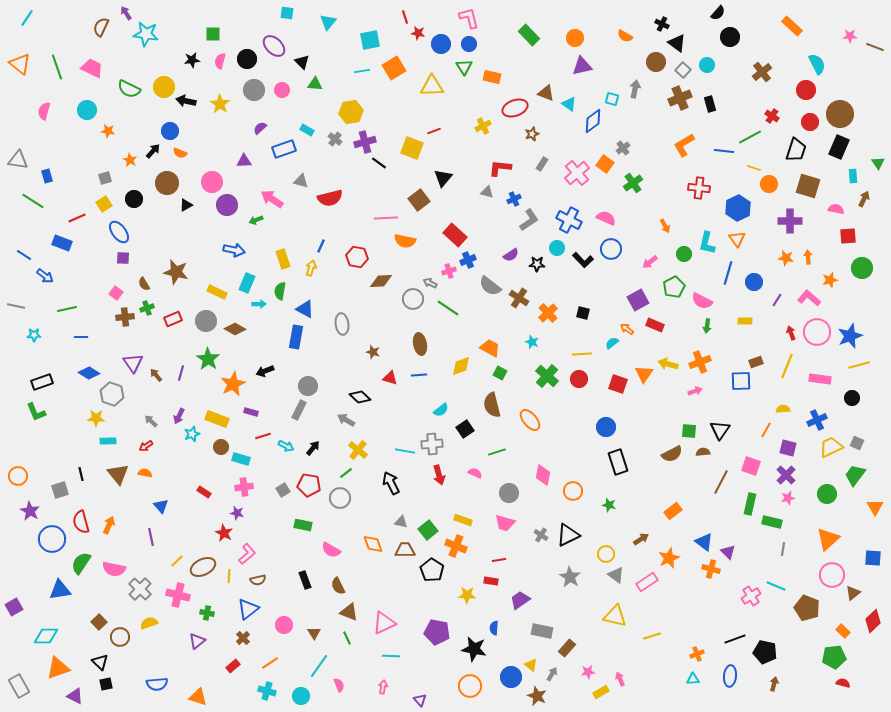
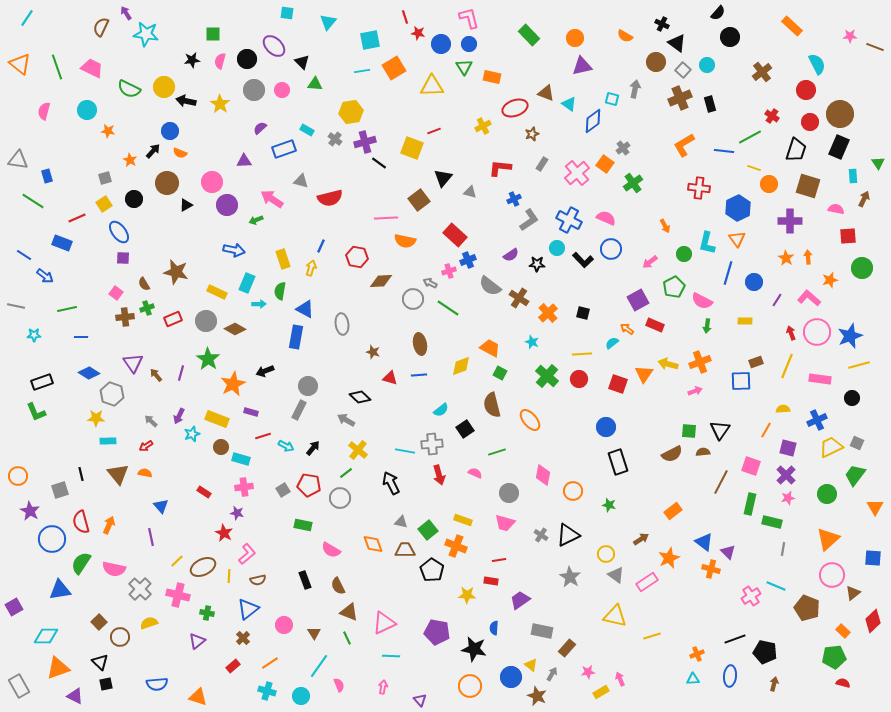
gray triangle at (487, 192): moved 17 px left
orange star at (786, 258): rotated 21 degrees clockwise
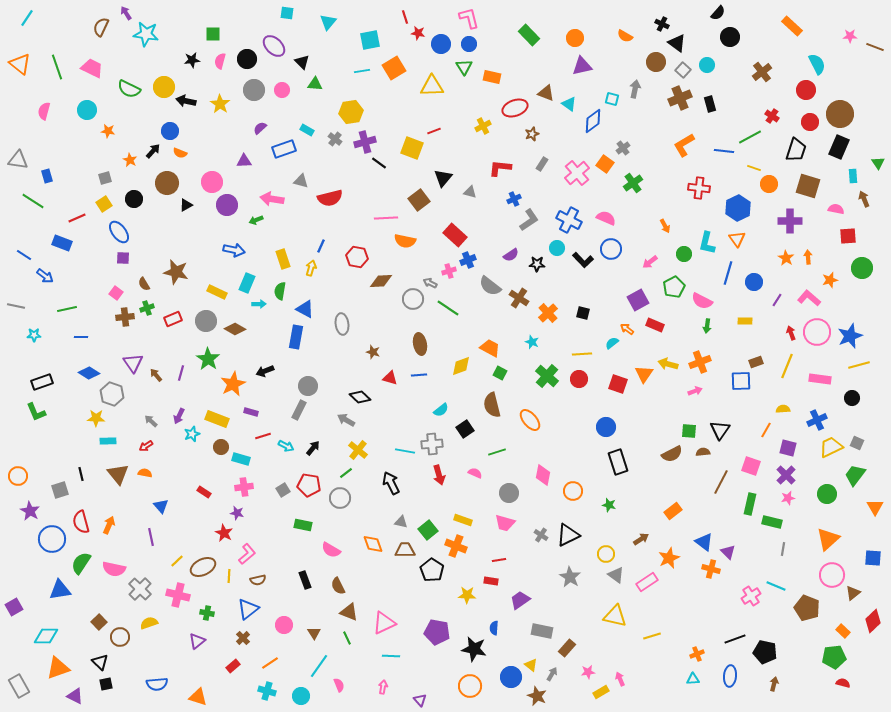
pink arrow at (272, 199): rotated 25 degrees counterclockwise
brown arrow at (864, 199): rotated 49 degrees counterclockwise
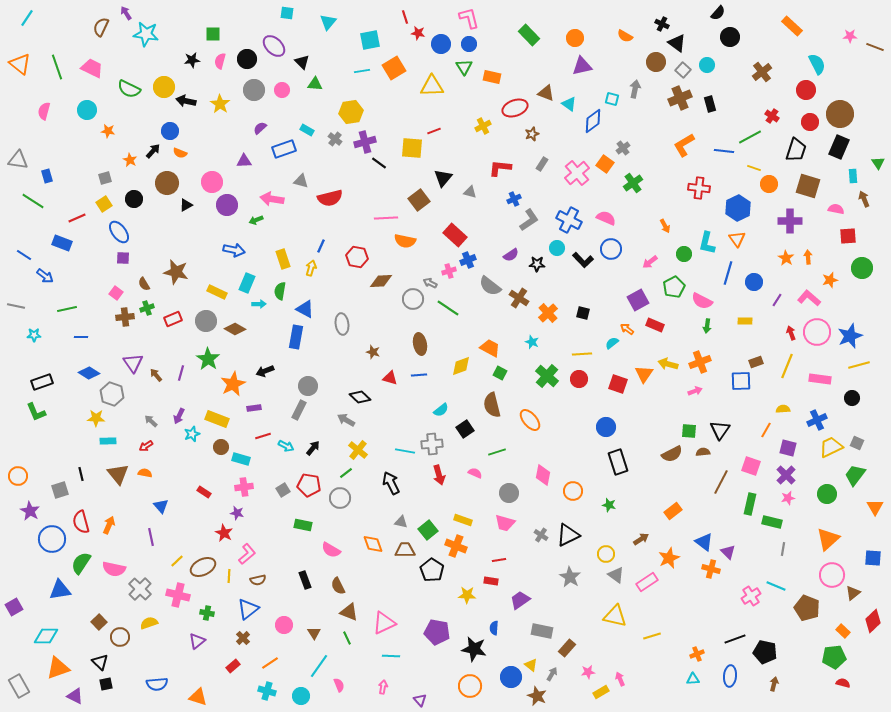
yellow square at (412, 148): rotated 15 degrees counterclockwise
purple rectangle at (251, 412): moved 3 px right, 4 px up; rotated 24 degrees counterclockwise
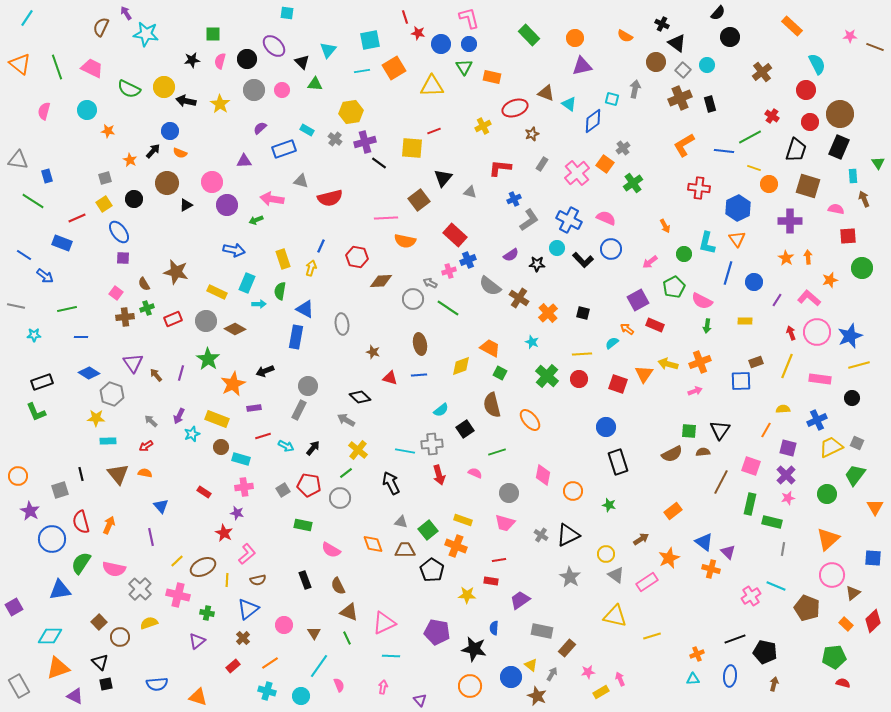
cyan triangle at (328, 22): moved 28 px down
yellow line at (229, 576): moved 2 px left, 4 px down
orange rectangle at (843, 631): moved 3 px right, 7 px up
cyan diamond at (46, 636): moved 4 px right
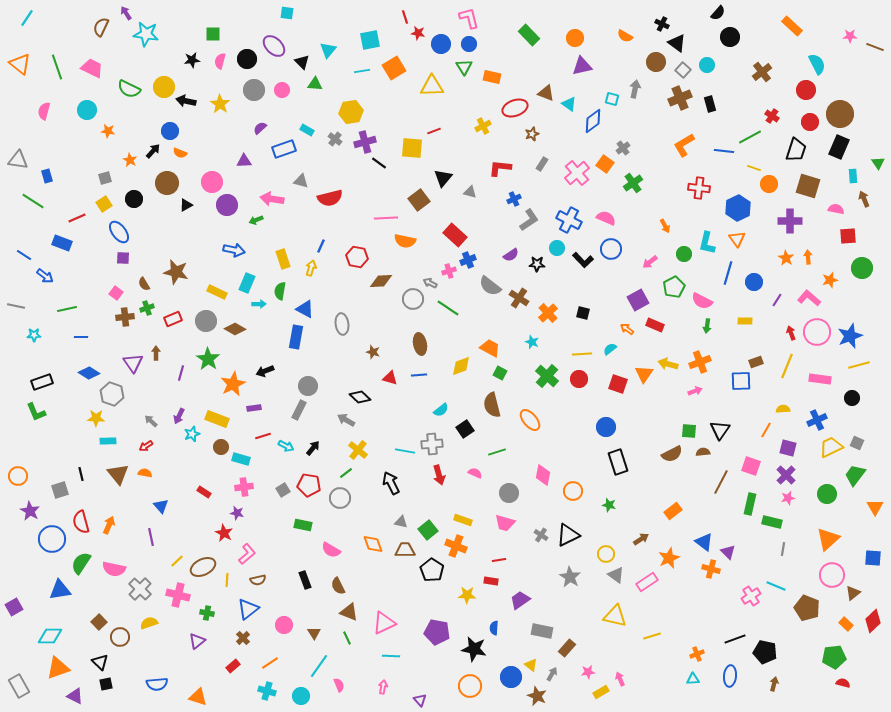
cyan semicircle at (612, 343): moved 2 px left, 6 px down
brown arrow at (156, 375): moved 22 px up; rotated 40 degrees clockwise
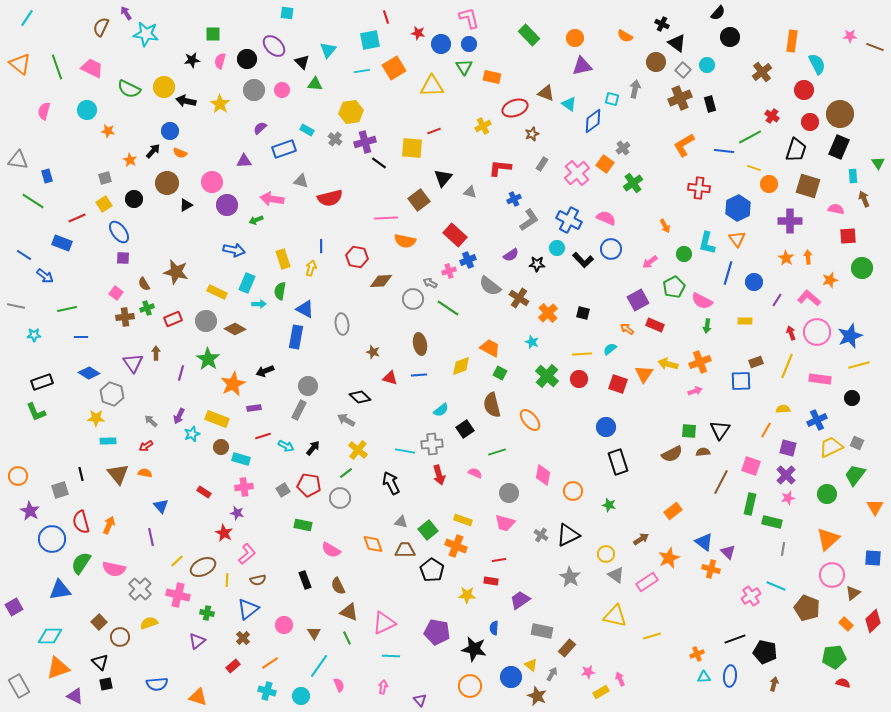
red line at (405, 17): moved 19 px left
orange rectangle at (792, 26): moved 15 px down; rotated 55 degrees clockwise
red circle at (806, 90): moved 2 px left
blue line at (321, 246): rotated 24 degrees counterclockwise
cyan triangle at (693, 679): moved 11 px right, 2 px up
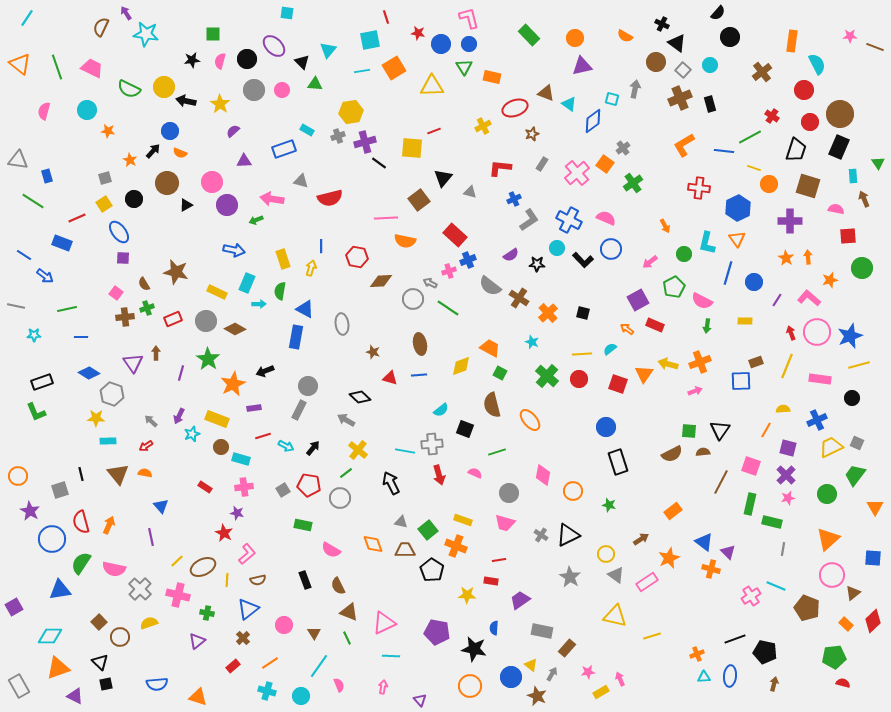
cyan circle at (707, 65): moved 3 px right
purple semicircle at (260, 128): moved 27 px left, 3 px down
gray cross at (335, 139): moved 3 px right, 3 px up; rotated 32 degrees clockwise
black square at (465, 429): rotated 36 degrees counterclockwise
red rectangle at (204, 492): moved 1 px right, 5 px up
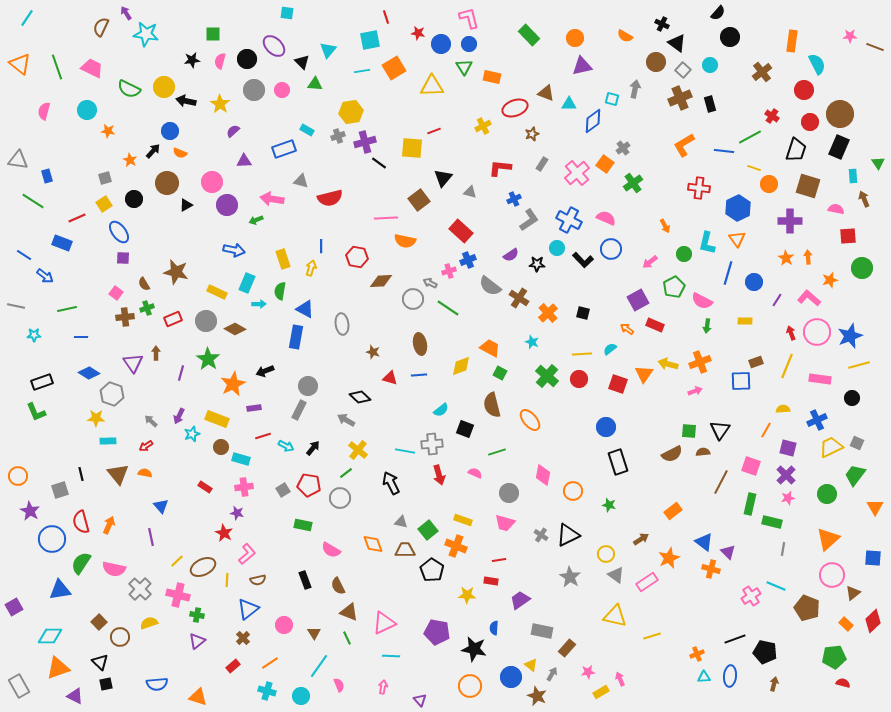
cyan triangle at (569, 104): rotated 35 degrees counterclockwise
red rectangle at (455, 235): moved 6 px right, 4 px up
green cross at (207, 613): moved 10 px left, 2 px down
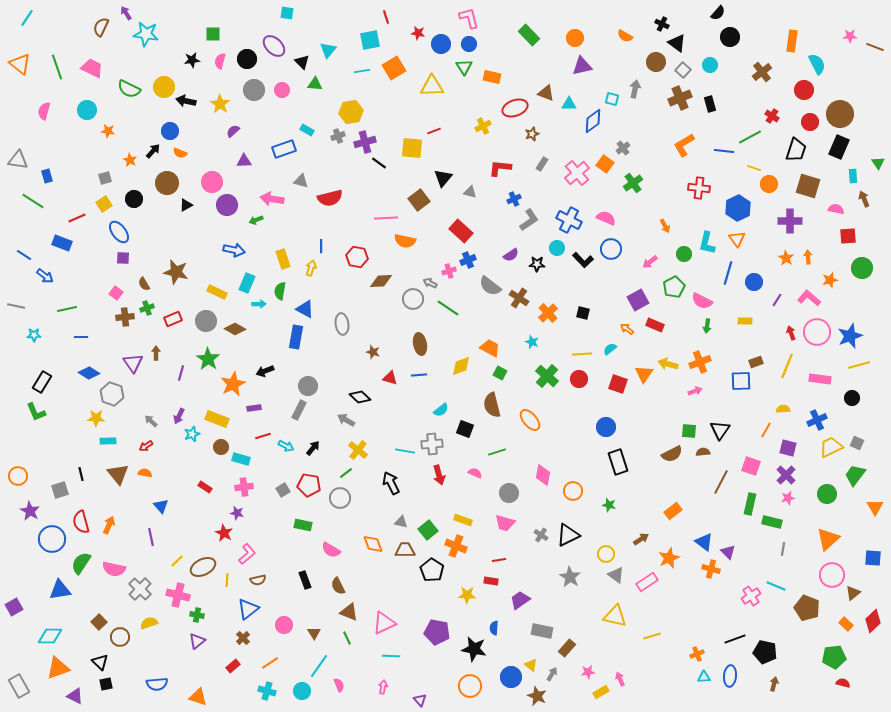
black rectangle at (42, 382): rotated 40 degrees counterclockwise
cyan circle at (301, 696): moved 1 px right, 5 px up
